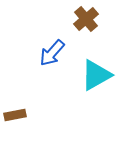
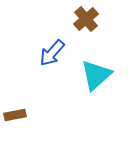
cyan triangle: rotated 12 degrees counterclockwise
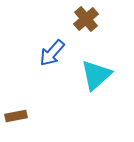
brown rectangle: moved 1 px right, 1 px down
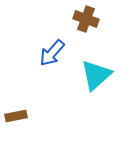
brown cross: rotated 30 degrees counterclockwise
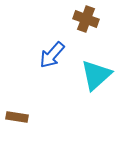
blue arrow: moved 2 px down
brown rectangle: moved 1 px right, 1 px down; rotated 20 degrees clockwise
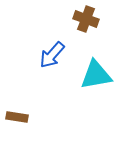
cyan triangle: rotated 32 degrees clockwise
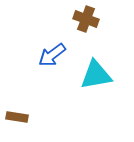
blue arrow: rotated 12 degrees clockwise
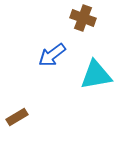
brown cross: moved 3 px left, 1 px up
brown rectangle: rotated 40 degrees counterclockwise
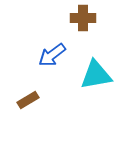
brown cross: rotated 20 degrees counterclockwise
brown rectangle: moved 11 px right, 17 px up
